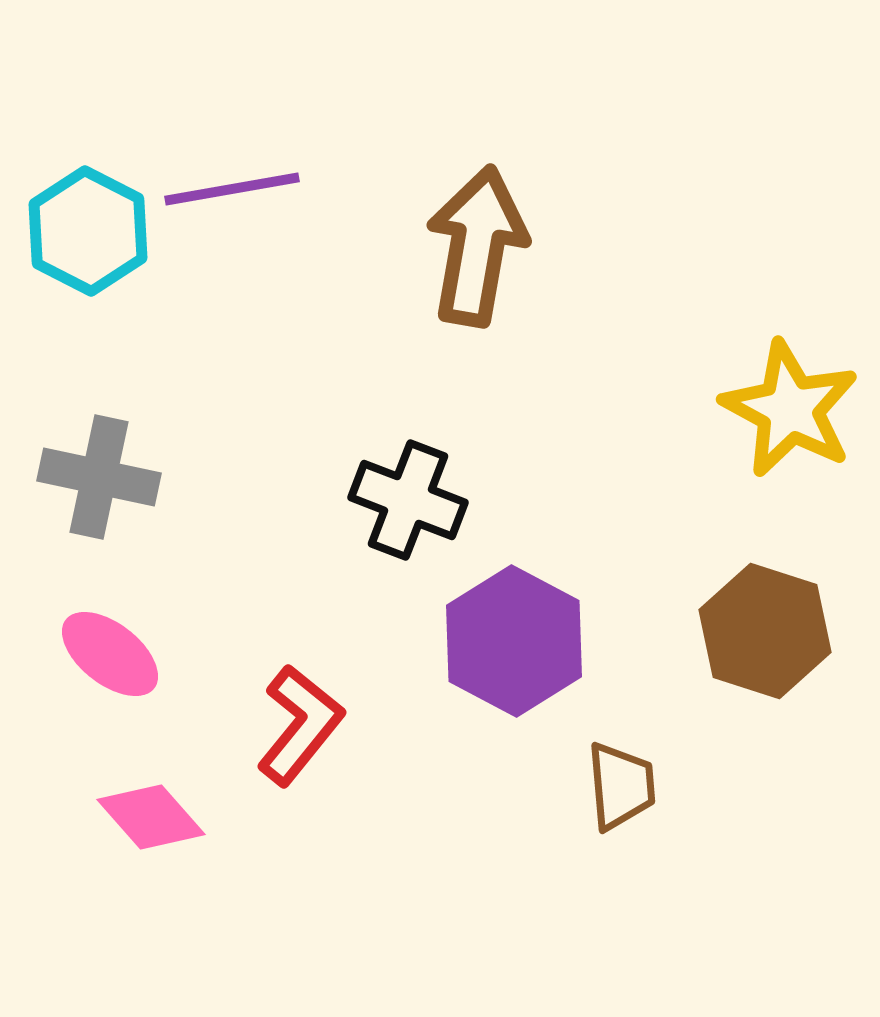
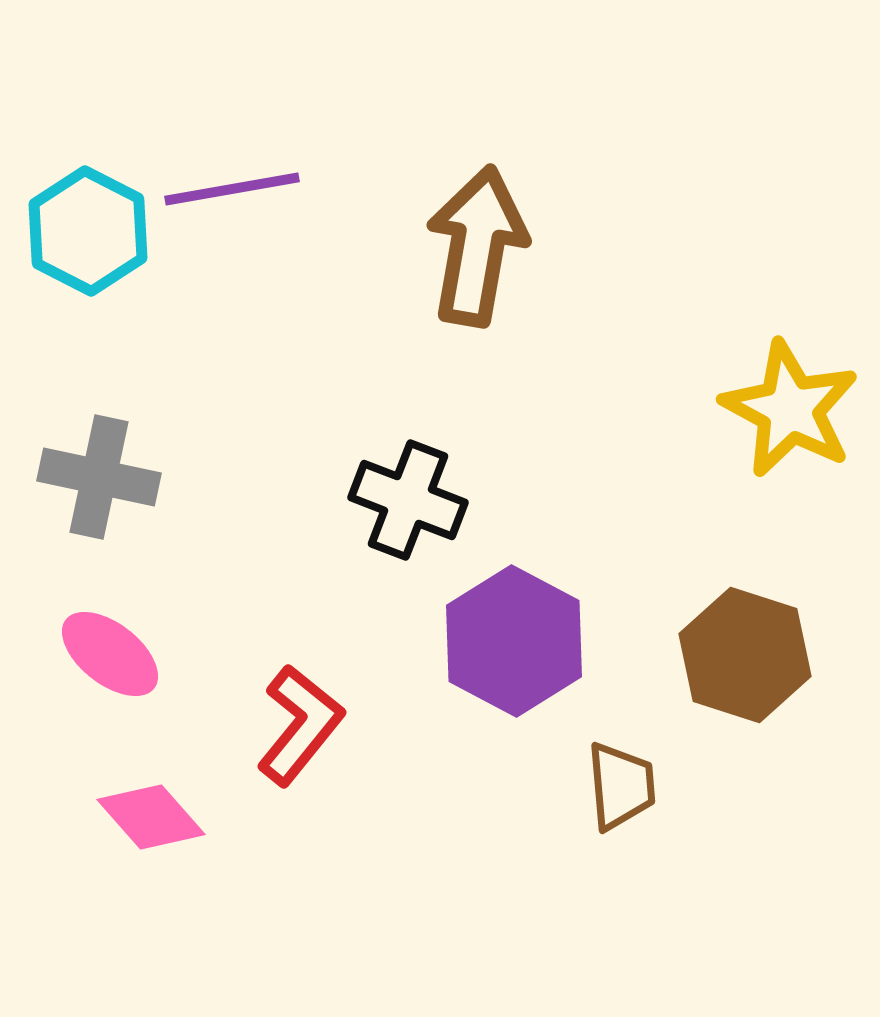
brown hexagon: moved 20 px left, 24 px down
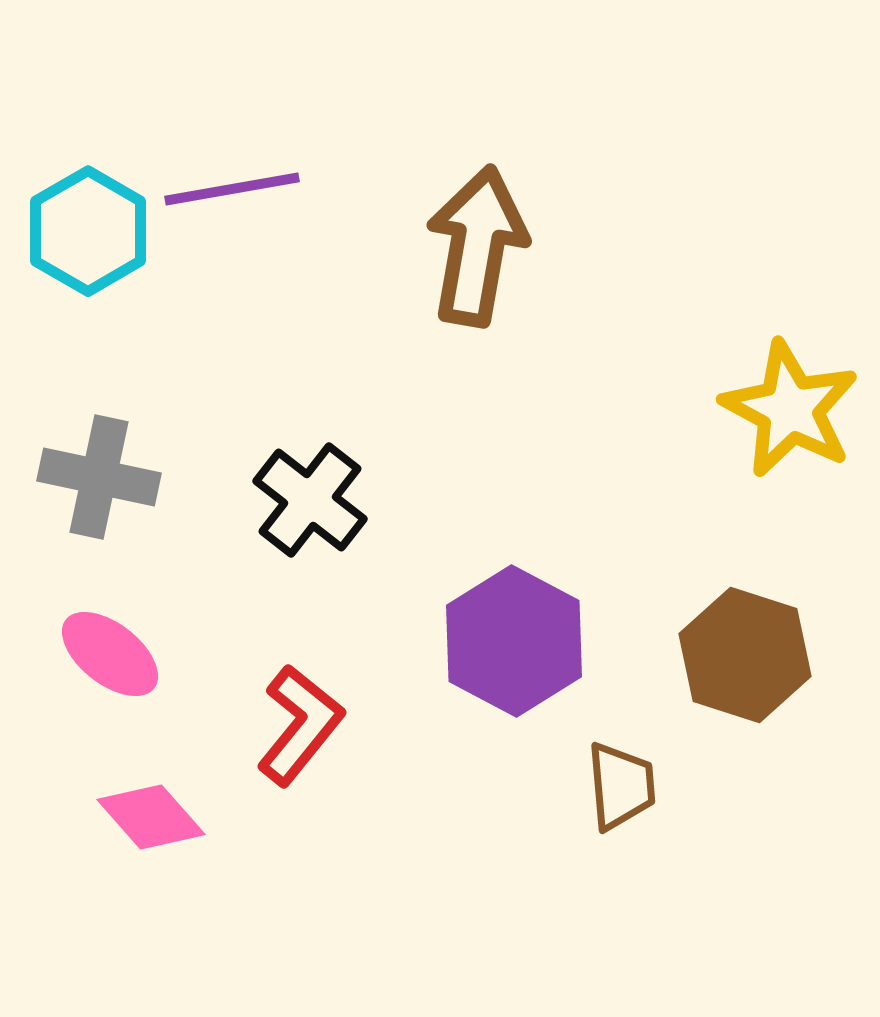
cyan hexagon: rotated 3 degrees clockwise
black cross: moved 98 px left; rotated 17 degrees clockwise
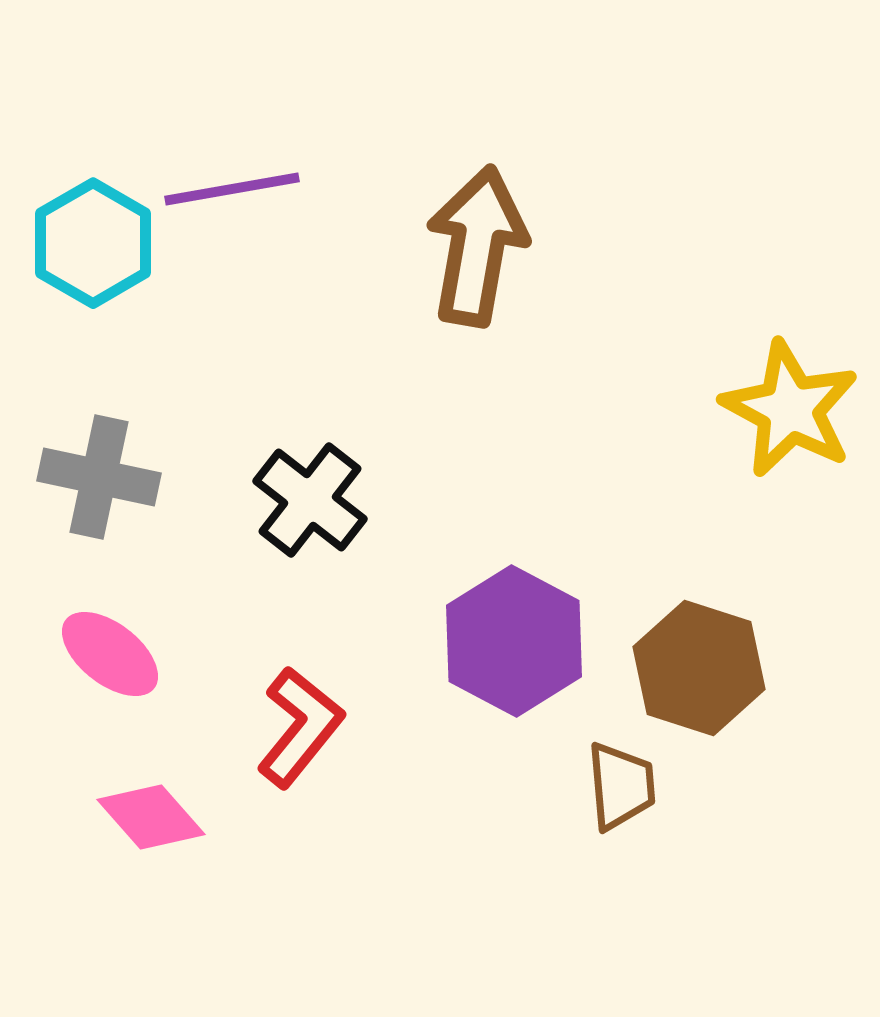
cyan hexagon: moved 5 px right, 12 px down
brown hexagon: moved 46 px left, 13 px down
red L-shape: moved 2 px down
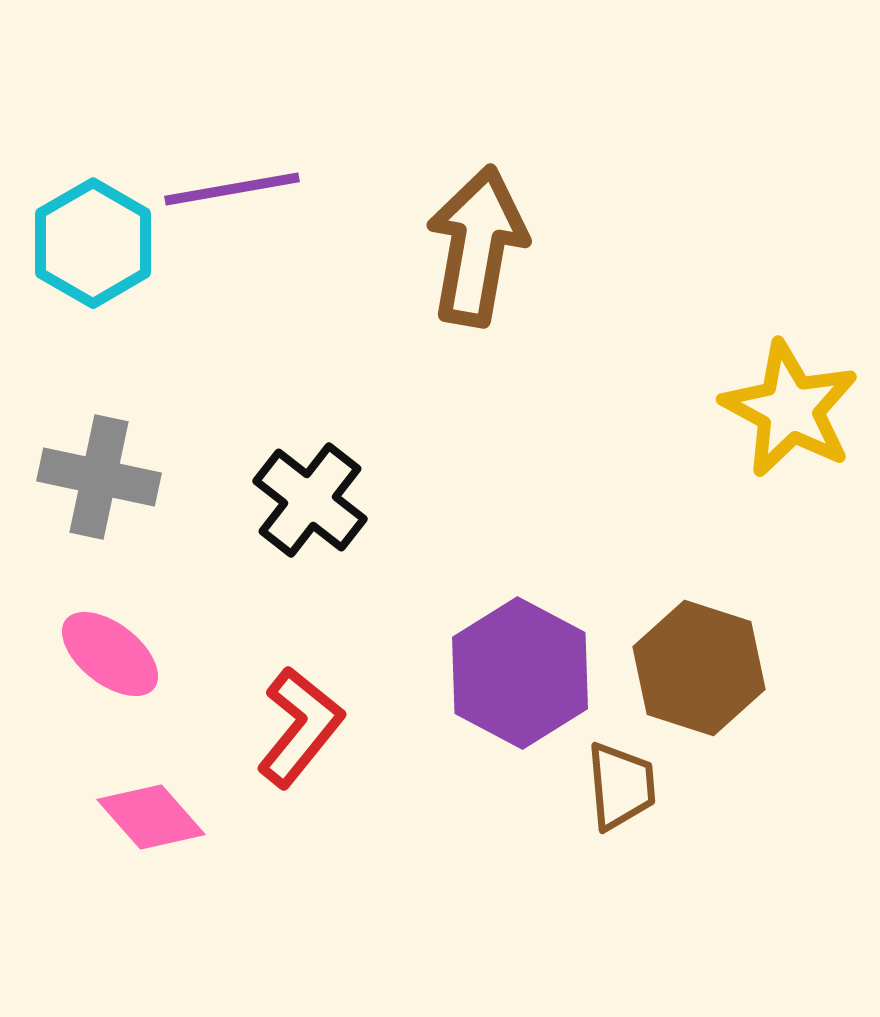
purple hexagon: moved 6 px right, 32 px down
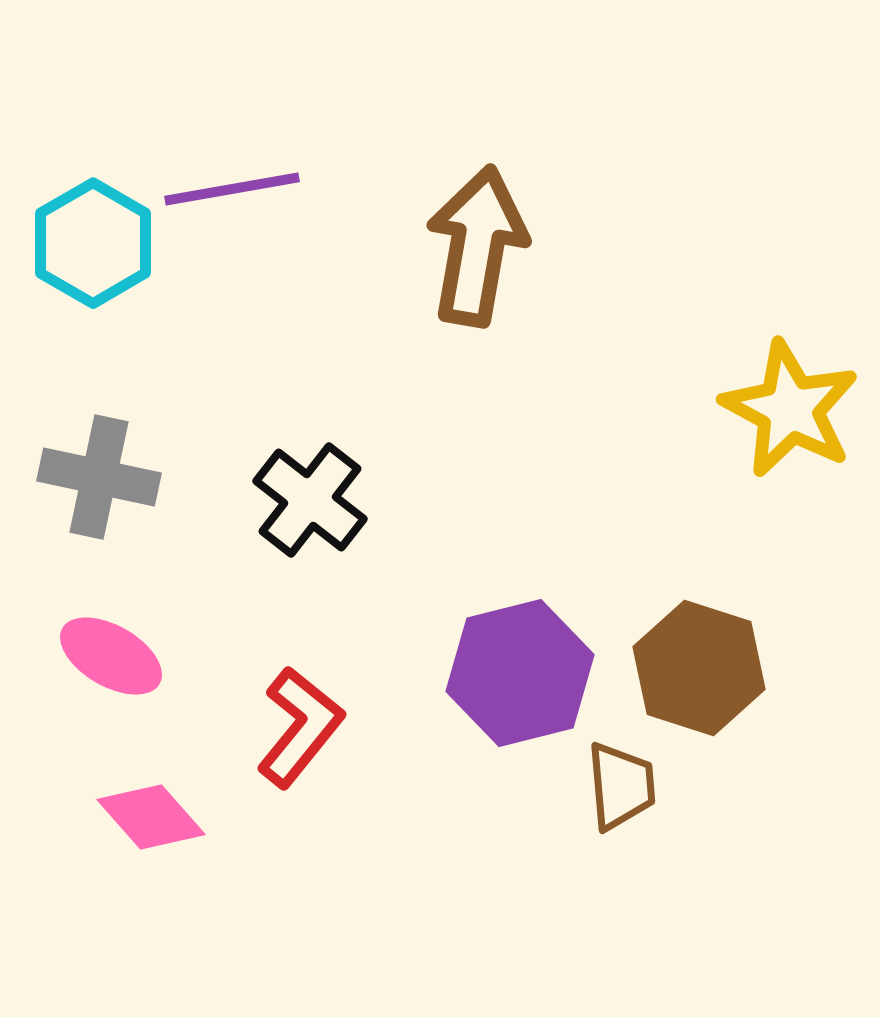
pink ellipse: moved 1 px right, 2 px down; rotated 8 degrees counterclockwise
purple hexagon: rotated 18 degrees clockwise
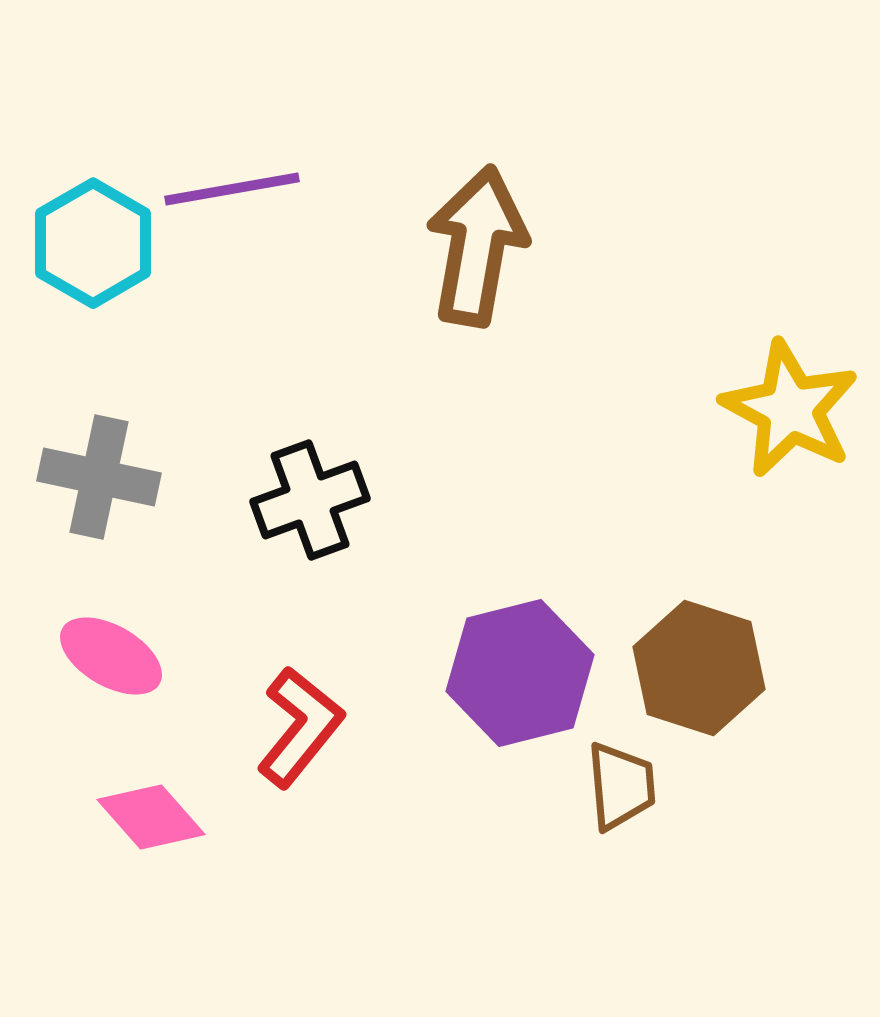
black cross: rotated 32 degrees clockwise
